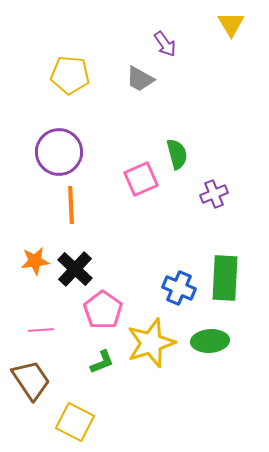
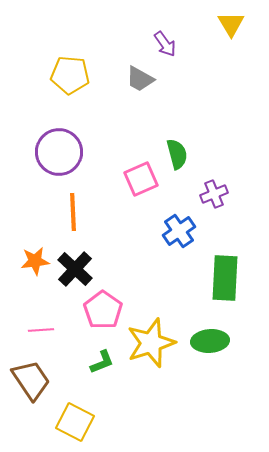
orange line: moved 2 px right, 7 px down
blue cross: moved 57 px up; rotated 32 degrees clockwise
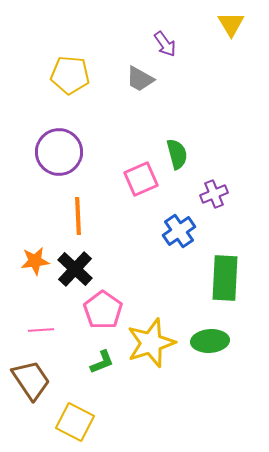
orange line: moved 5 px right, 4 px down
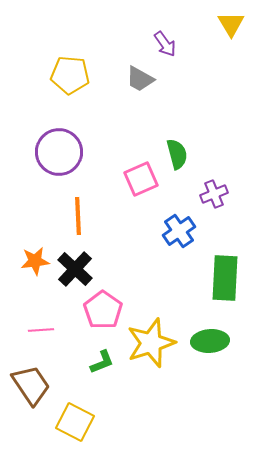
brown trapezoid: moved 5 px down
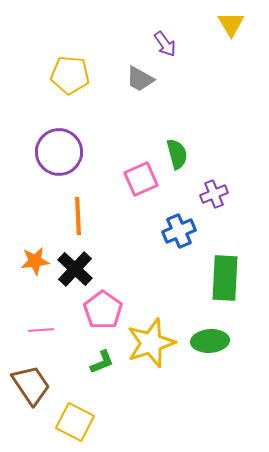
blue cross: rotated 12 degrees clockwise
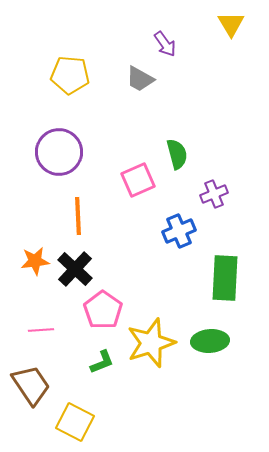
pink square: moved 3 px left, 1 px down
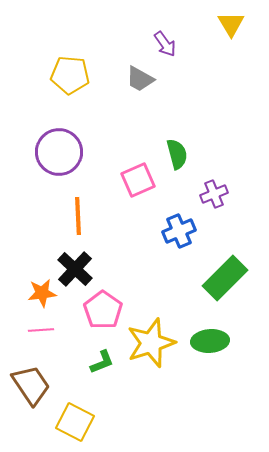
orange star: moved 7 px right, 32 px down
green rectangle: rotated 42 degrees clockwise
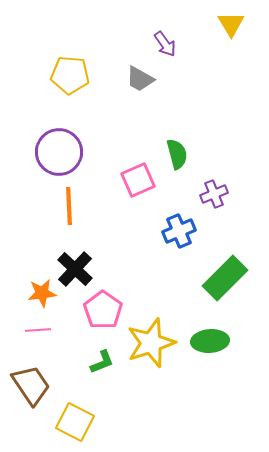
orange line: moved 9 px left, 10 px up
pink line: moved 3 px left
